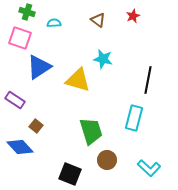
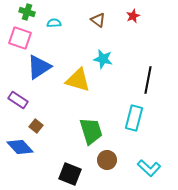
purple rectangle: moved 3 px right
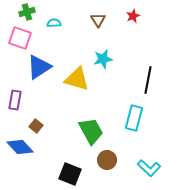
green cross: rotated 35 degrees counterclockwise
brown triangle: rotated 21 degrees clockwise
cyan star: rotated 24 degrees counterclockwise
yellow triangle: moved 1 px left, 1 px up
purple rectangle: moved 3 px left; rotated 66 degrees clockwise
green trapezoid: rotated 12 degrees counterclockwise
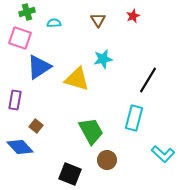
black line: rotated 20 degrees clockwise
cyan L-shape: moved 14 px right, 14 px up
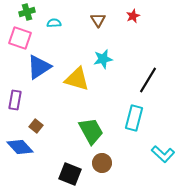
brown circle: moved 5 px left, 3 px down
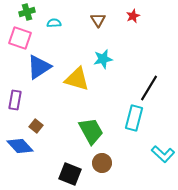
black line: moved 1 px right, 8 px down
blue diamond: moved 1 px up
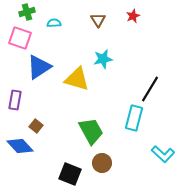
black line: moved 1 px right, 1 px down
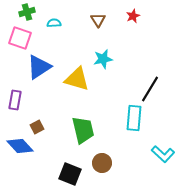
cyan rectangle: rotated 10 degrees counterclockwise
brown square: moved 1 px right, 1 px down; rotated 24 degrees clockwise
green trapezoid: moved 8 px left, 1 px up; rotated 16 degrees clockwise
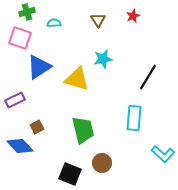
black line: moved 2 px left, 12 px up
purple rectangle: rotated 54 degrees clockwise
